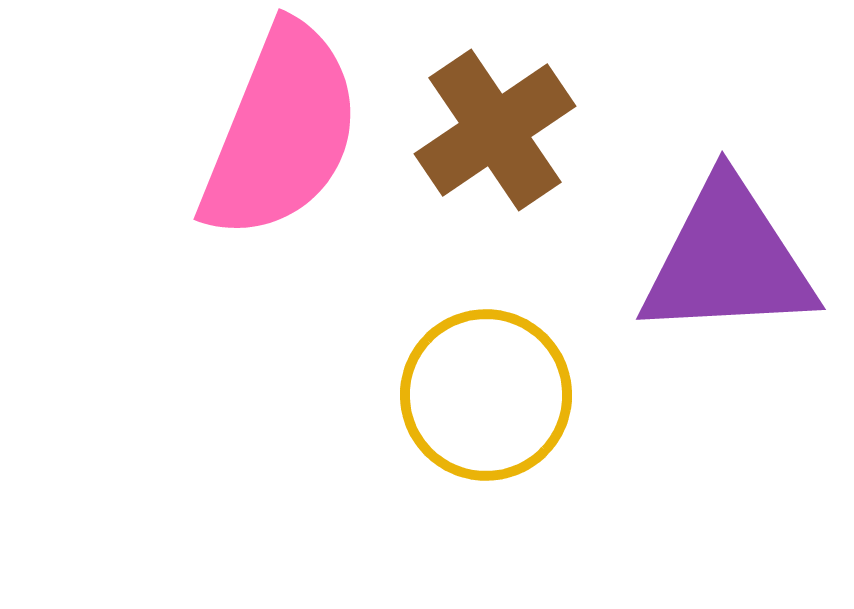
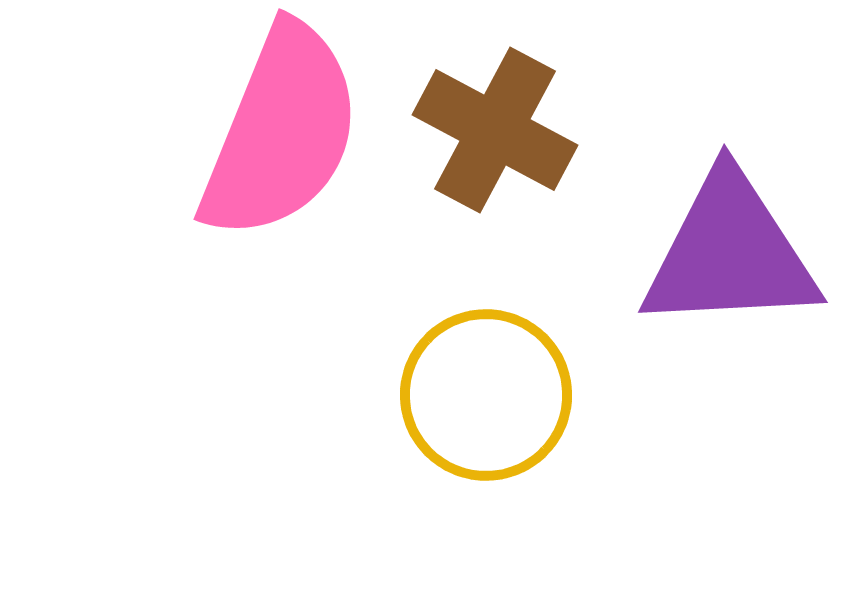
brown cross: rotated 28 degrees counterclockwise
purple triangle: moved 2 px right, 7 px up
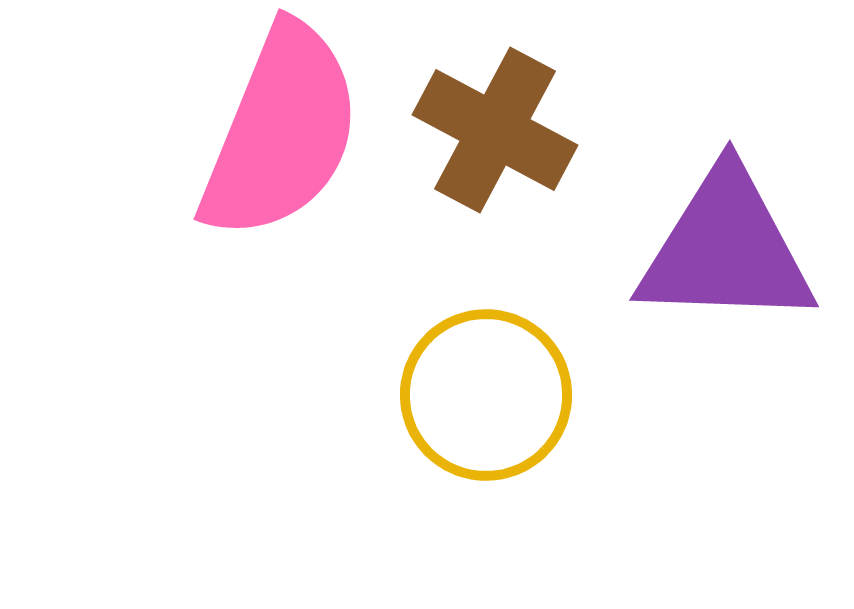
purple triangle: moved 4 px left, 4 px up; rotated 5 degrees clockwise
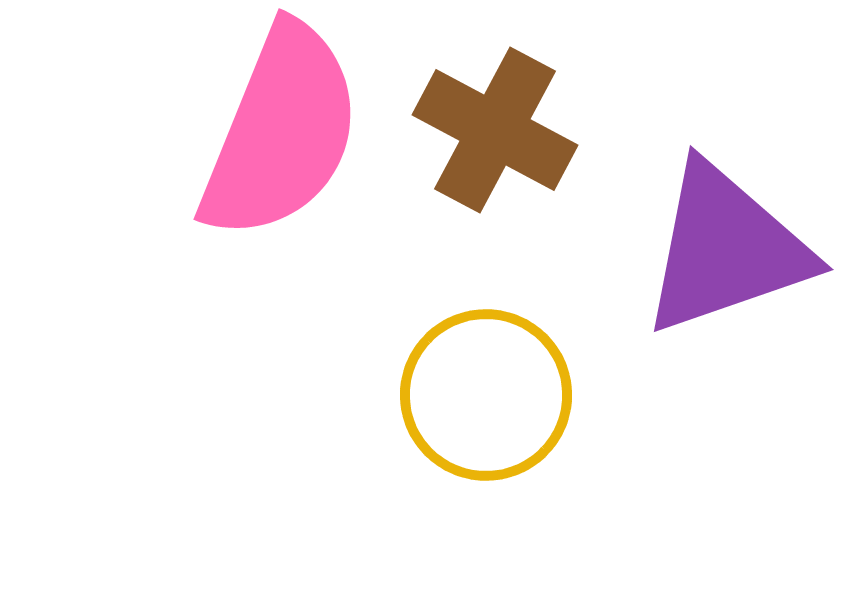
purple triangle: rotated 21 degrees counterclockwise
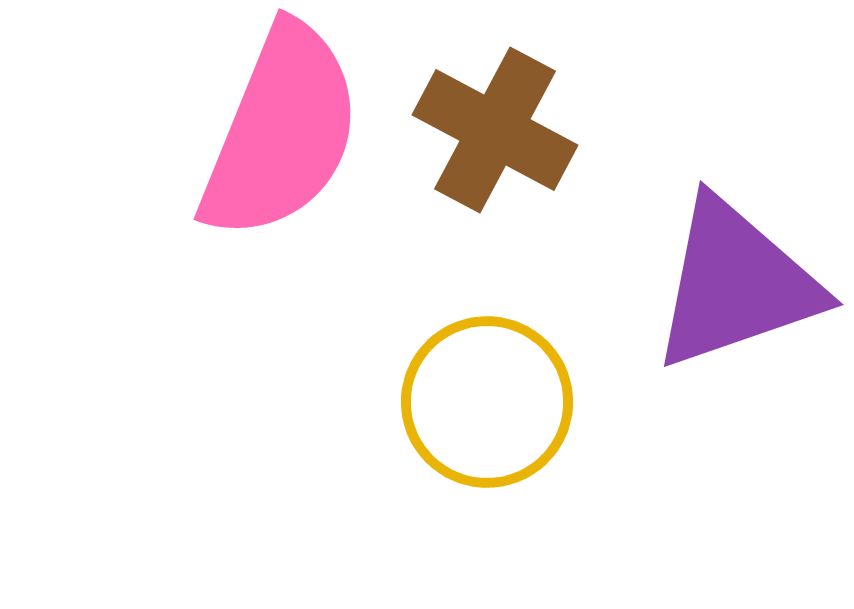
purple triangle: moved 10 px right, 35 px down
yellow circle: moved 1 px right, 7 px down
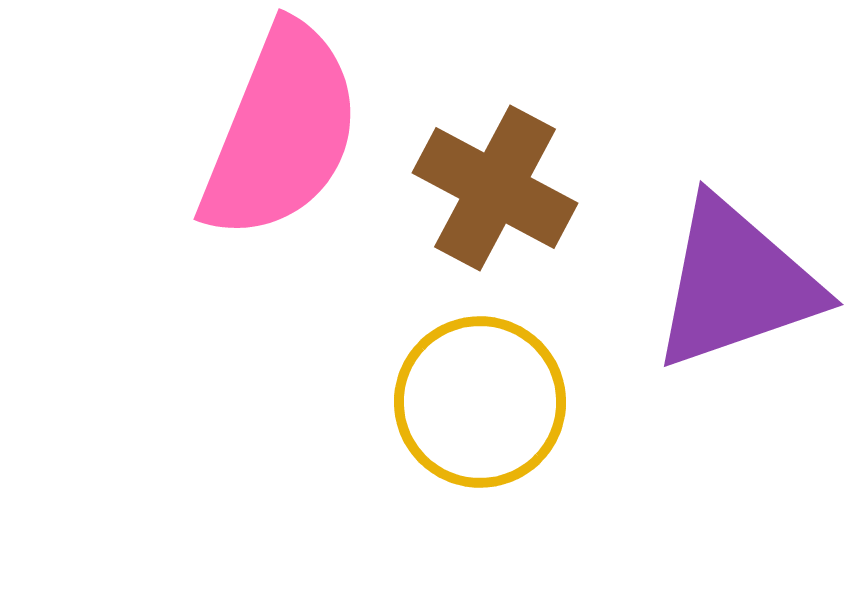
brown cross: moved 58 px down
yellow circle: moved 7 px left
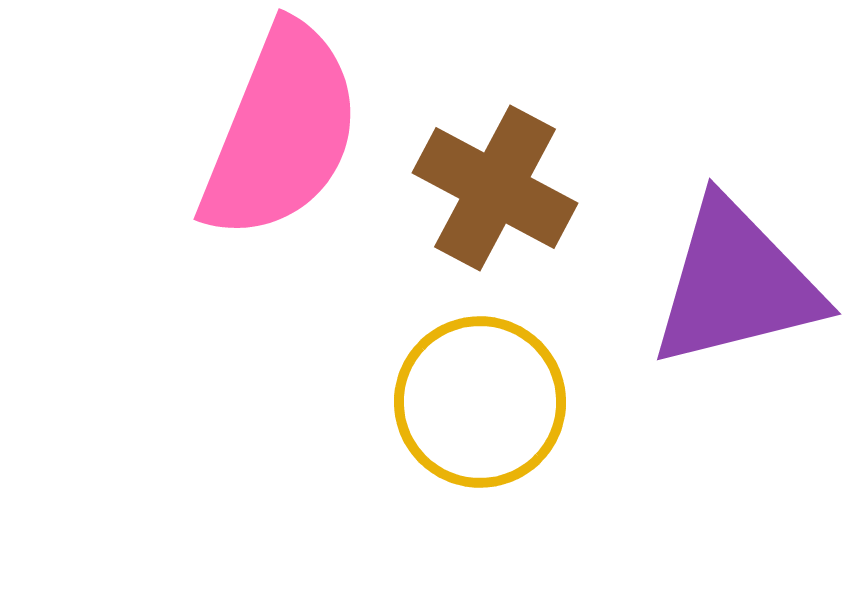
purple triangle: rotated 5 degrees clockwise
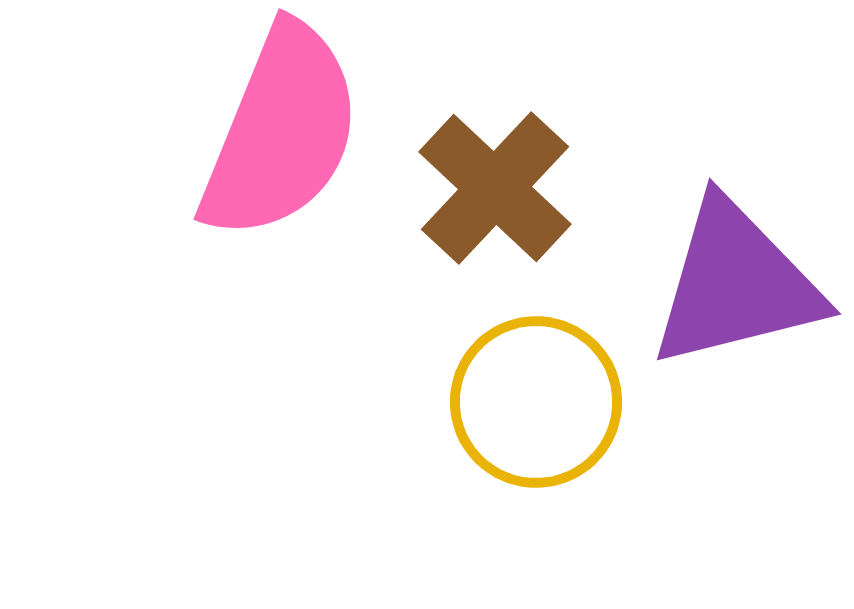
brown cross: rotated 15 degrees clockwise
yellow circle: moved 56 px right
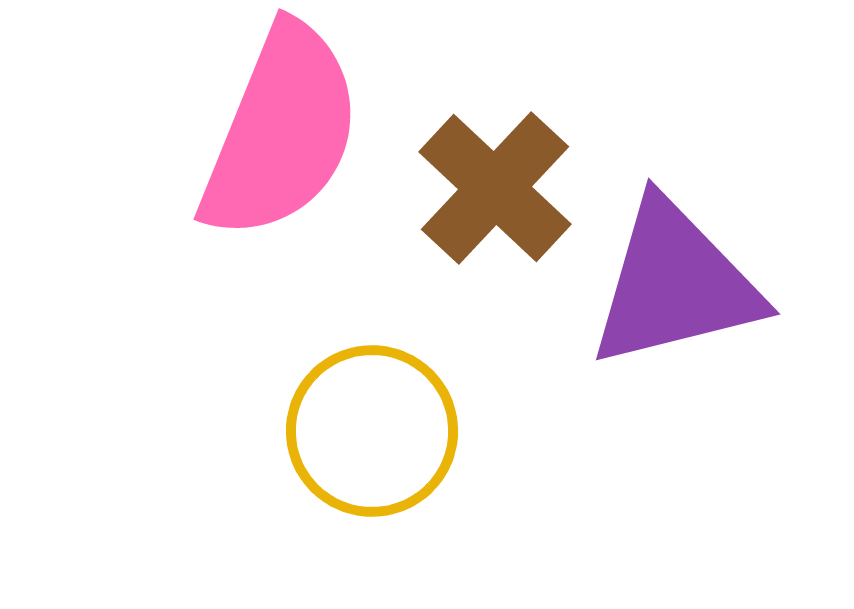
purple triangle: moved 61 px left
yellow circle: moved 164 px left, 29 px down
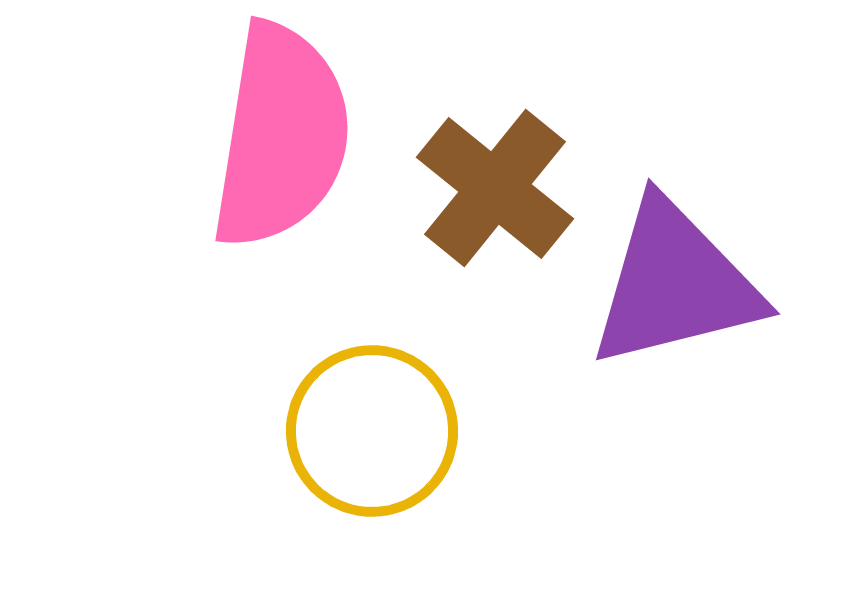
pink semicircle: moved 4 px down; rotated 13 degrees counterclockwise
brown cross: rotated 4 degrees counterclockwise
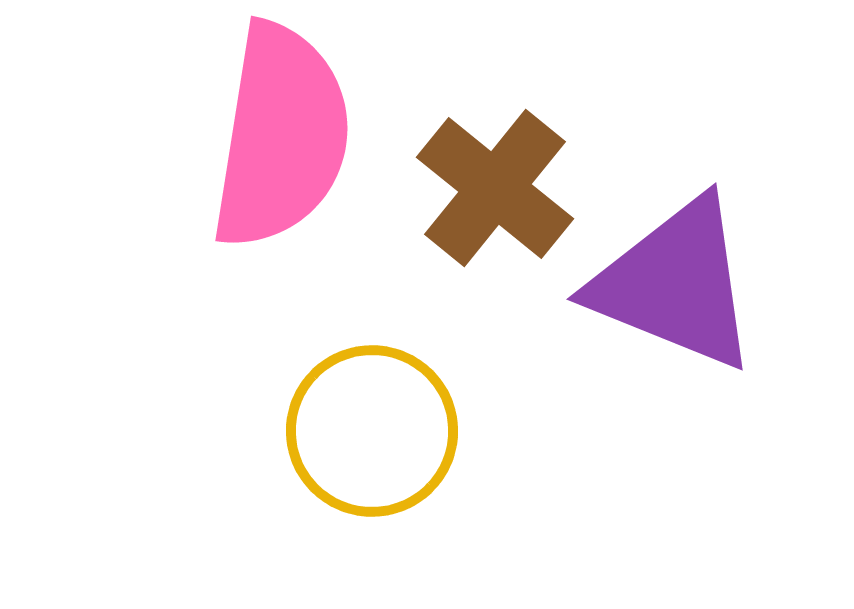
purple triangle: rotated 36 degrees clockwise
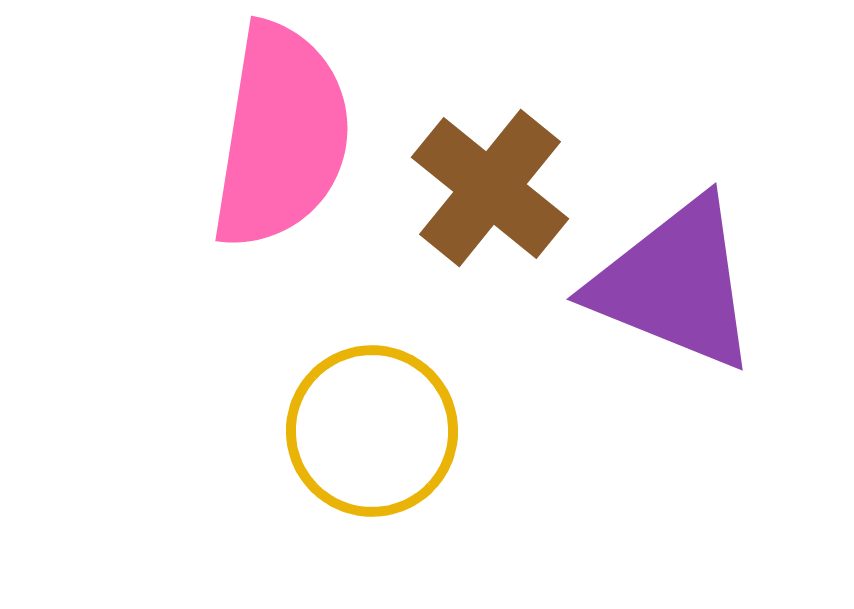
brown cross: moved 5 px left
